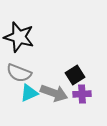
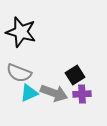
black star: moved 2 px right, 5 px up
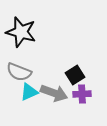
gray semicircle: moved 1 px up
cyan triangle: moved 1 px up
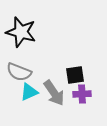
black square: rotated 24 degrees clockwise
gray arrow: rotated 36 degrees clockwise
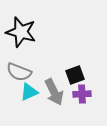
black square: rotated 12 degrees counterclockwise
gray arrow: moved 1 px up; rotated 8 degrees clockwise
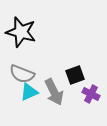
gray semicircle: moved 3 px right, 2 px down
purple cross: moved 9 px right; rotated 30 degrees clockwise
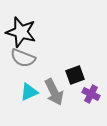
gray semicircle: moved 1 px right, 16 px up
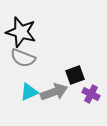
gray arrow: rotated 84 degrees counterclockwise
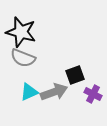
purple cross: moved 2 px right
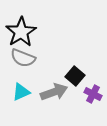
black star: rotated 24 degrees clockwise
black square: moved 1 px down; rotated 30 degrees counterclockwise
cyan triangle: moved 8 px left
